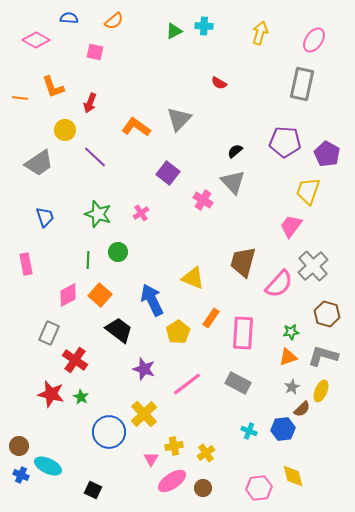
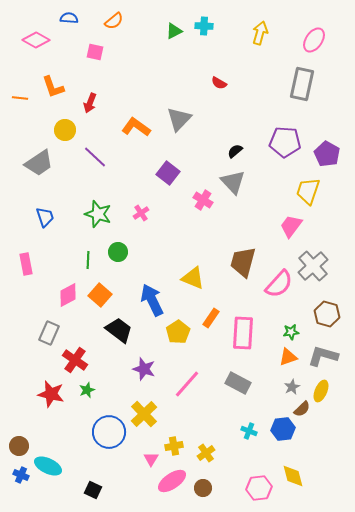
pink line at (187, 384): rotated 12 degrees counterclockwise
green star at (81, 397): moved 6 px right, 7 px up; rotated 21 degrees clockwise
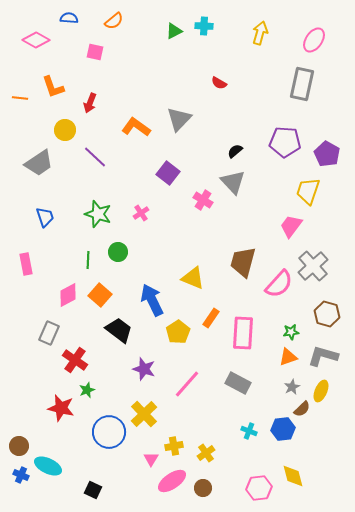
red star at (51, 394): moved 10 px right, 14 px down
